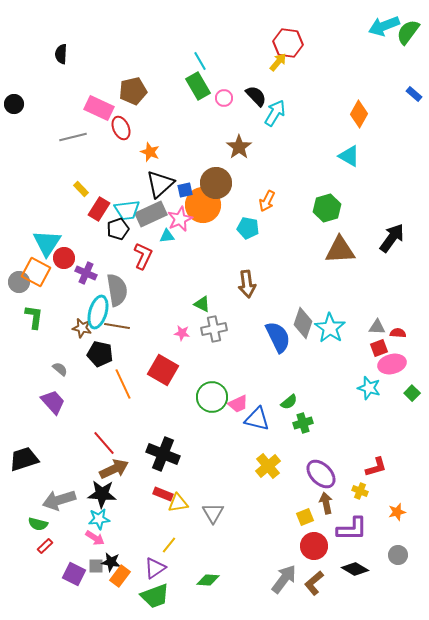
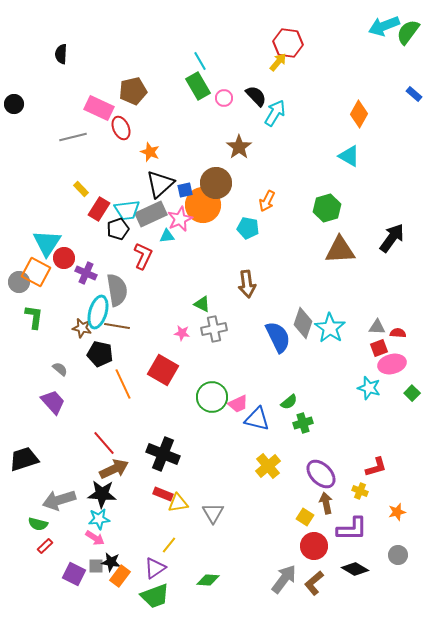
yellow square at (305, 517): rotated 36 degrees counterclockwise
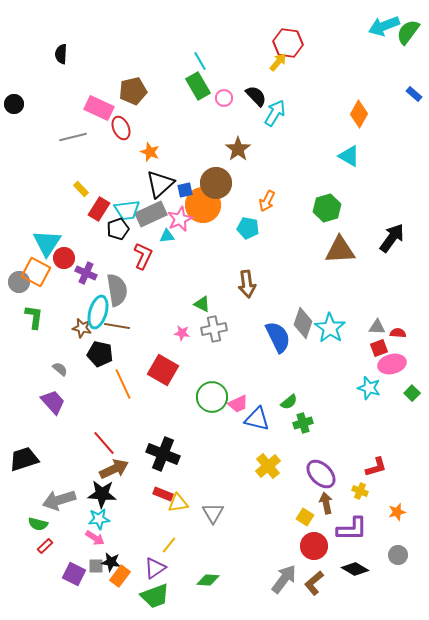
brown star at (239, 147): moved 1 px left, 2 px down
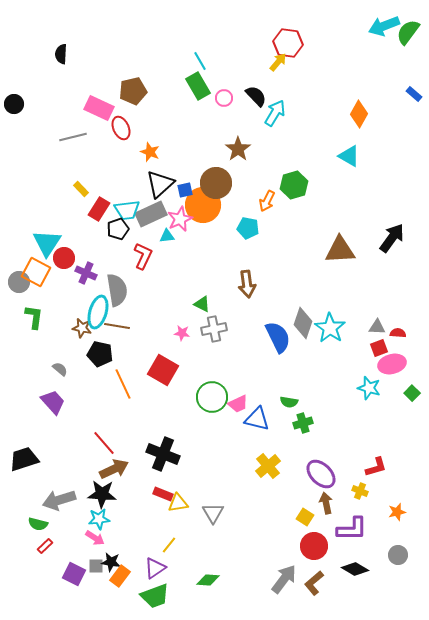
green hexagon at (327, 208): moved 33 px left, 23 px up
green semicircle at (289, 402): rotated 48 degrees clockwise
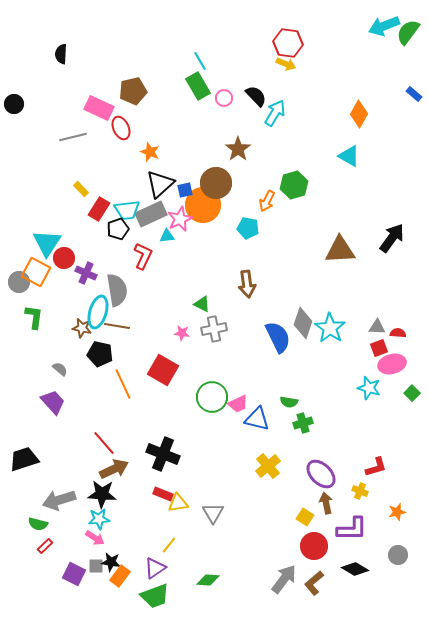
yellow arrow at (278, 62): moved 8 px right, 2 px down; rotated 72 degrees clockwise
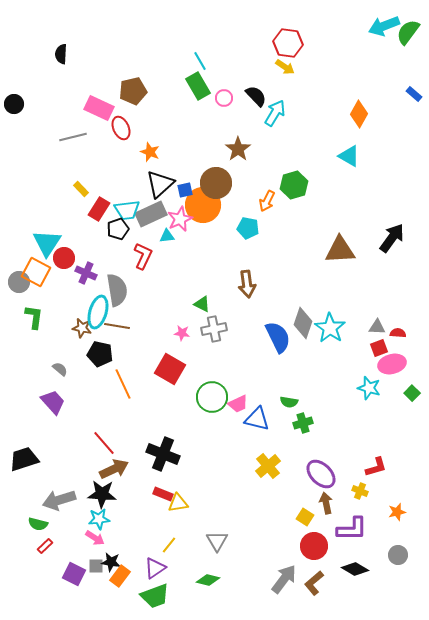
yellow arrow at (286, 64): moved 1 px left, 3 px down; rotated 12 degrees clockwise
red square at (163, 370): moved 7 px right, 1 px up
gray triangle at (213, 513): moved 4 px right, 28 px down
green diamond at (208, 580): rotated 10 degrees clockwise
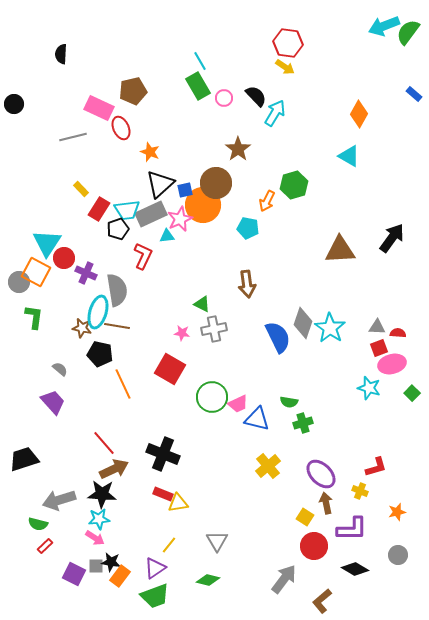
brown L-shape at (314, 583): moved 8 px right, 18 px down
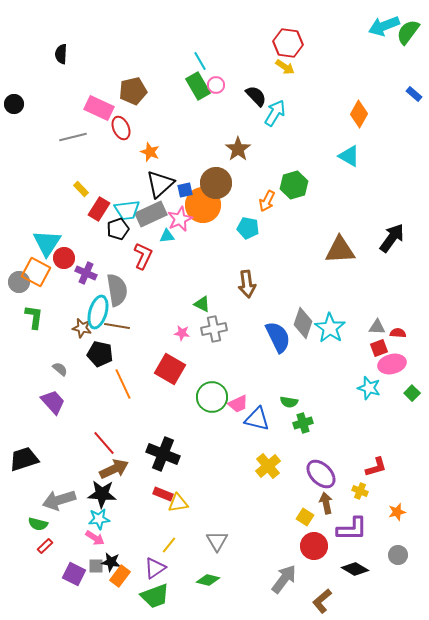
pink circle at (224, 98): moved 8 px left, 13 px up
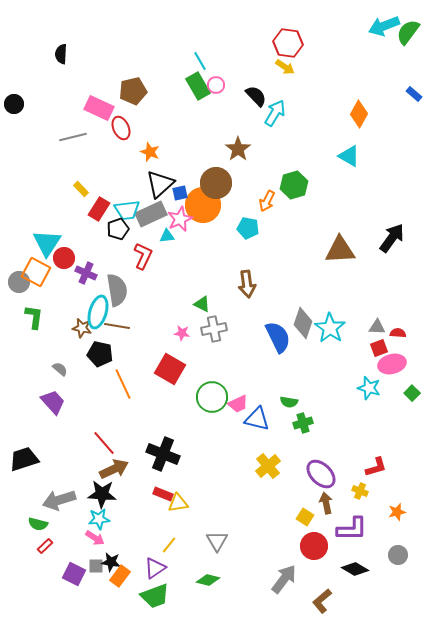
blue square at (185, 190): moved 5 px left, 3 px down
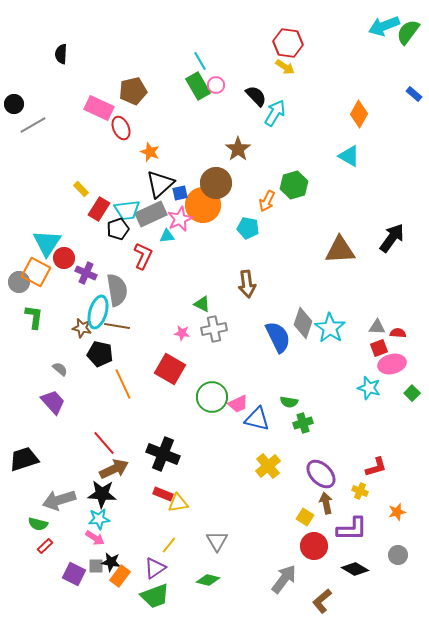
gray line at (73, 137): moved 40 px left, 12 px up; rotated 16 degrees counterclockwise
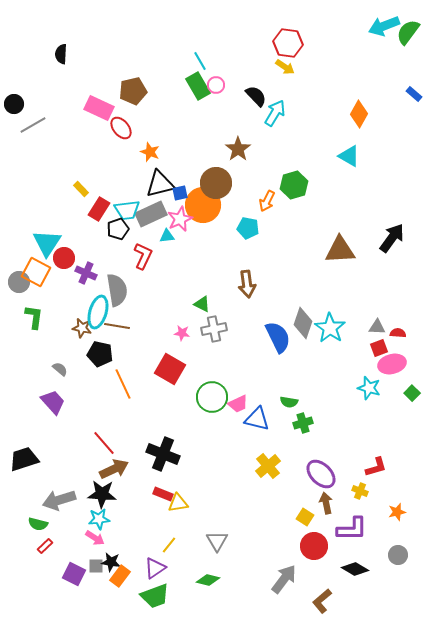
red ellipse at (121, 128): rotated 15 degrees counterclockwise
black triangle at (160, 184): rotated 28 degrees clockwise
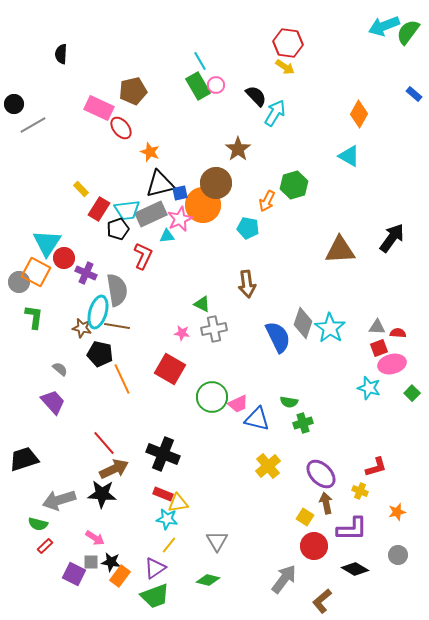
orange line at (123, 384): moved 1 px left, 5 px up
cyan star at (99, 519): moved 68 px right; rotated 15 degrees clockwise
gray square at (96, 566): moved 5 px left, 4 px up
